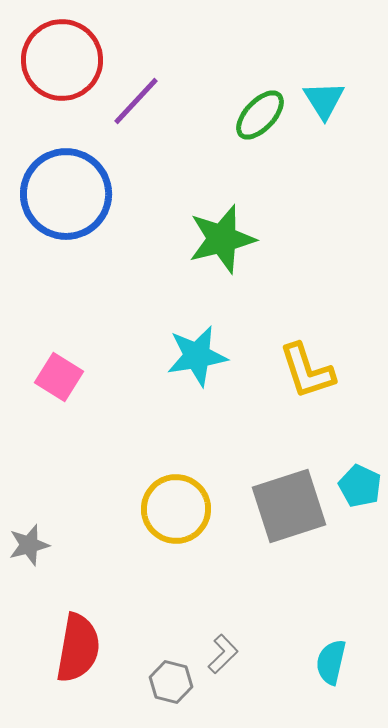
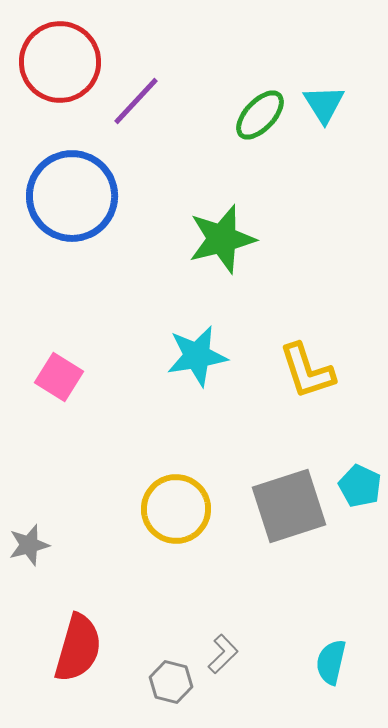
red circle: moved 2 px left, 2 px down
cyan triangle: moved 4 px down
blue circle: moved 6 px right, 2 px down
red semicircle: rotated 6 degrees clockwise
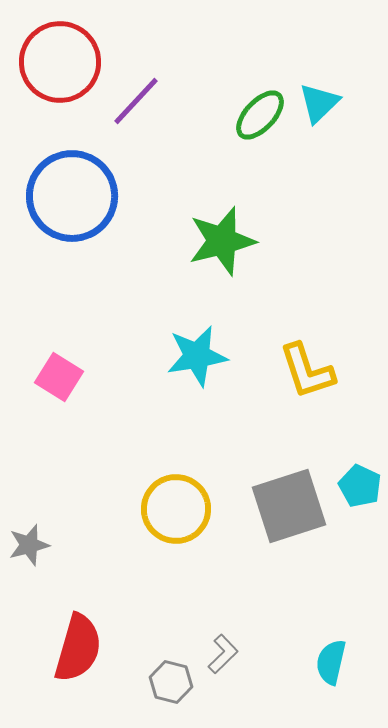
cyan triangle: moved 5 px left, 1 px up; rotated 18 degrees clockwise
green star: moved 2 px down
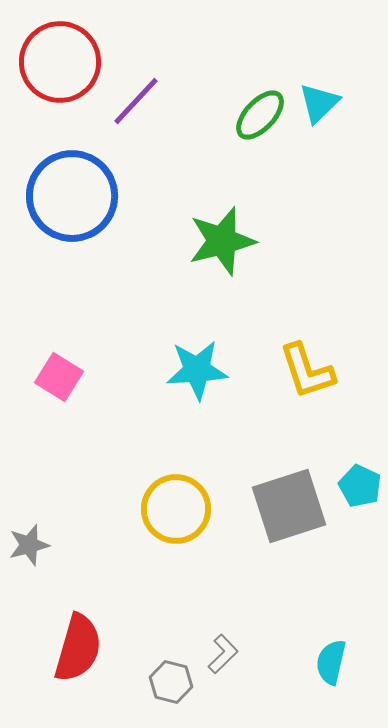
cyan star: moved 14 px down; rotated 6 degrees clockwise
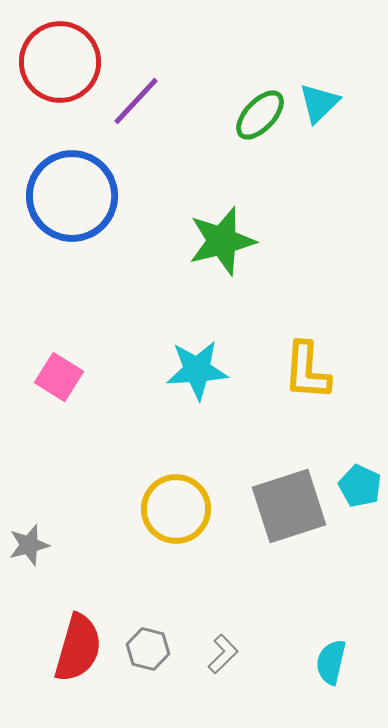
yellow L-shape: rotated 22 degrees clockwise
gray hexagon: moved 23 px left, 33 px up
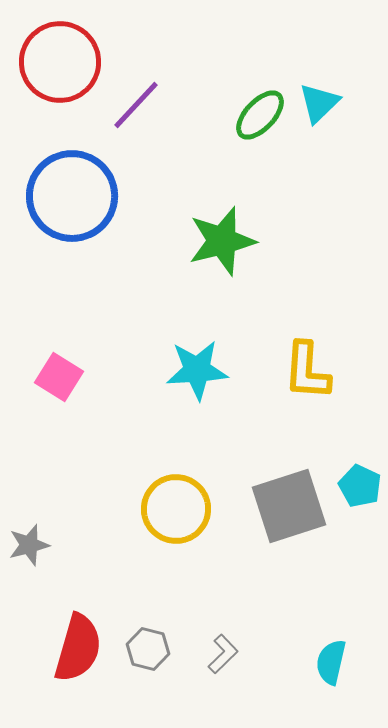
purple line: moved 4 px down
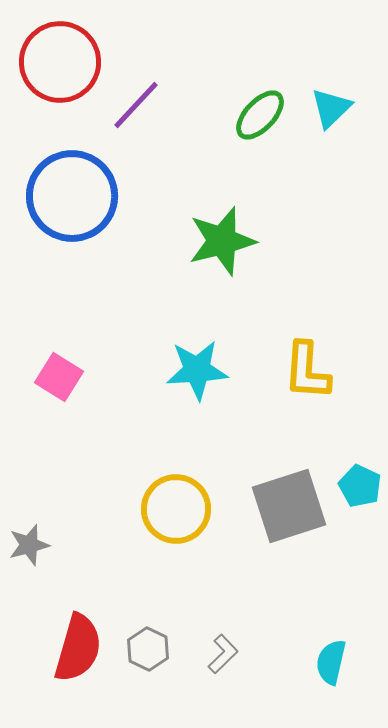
cyan triangle: moved 12 px right, 5 px down
gray hexagon: rotated 12 degrees clockwise
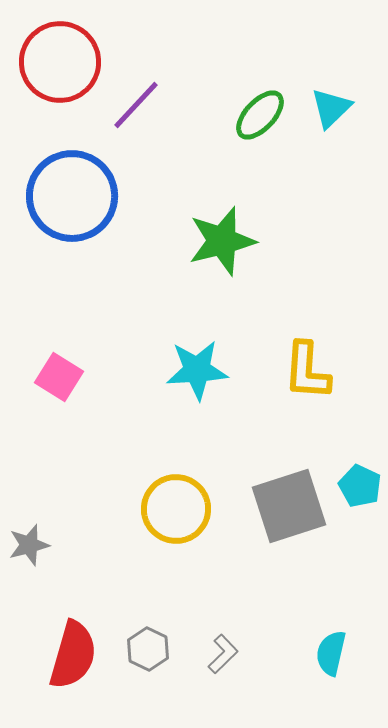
red semicircle: moved 5 px left, 7 px down
cyan semicircle: moved 9 px up
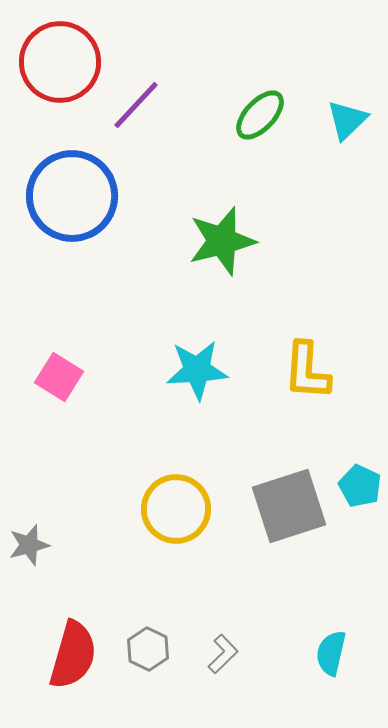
cyan triangle: moved 16 px right, 12 px down
